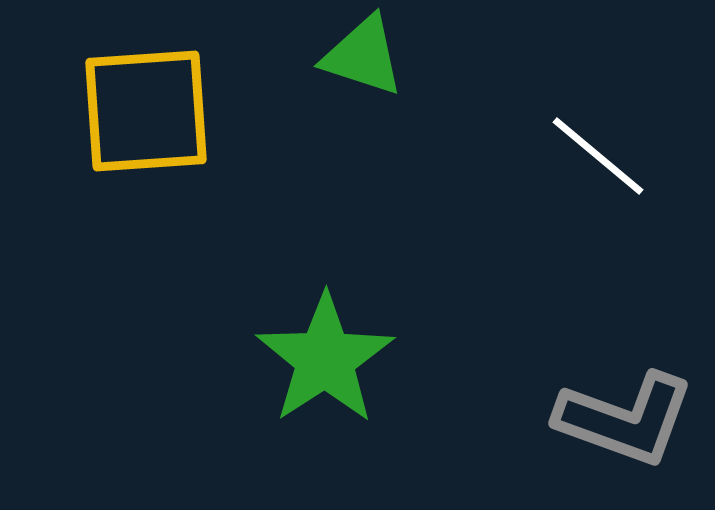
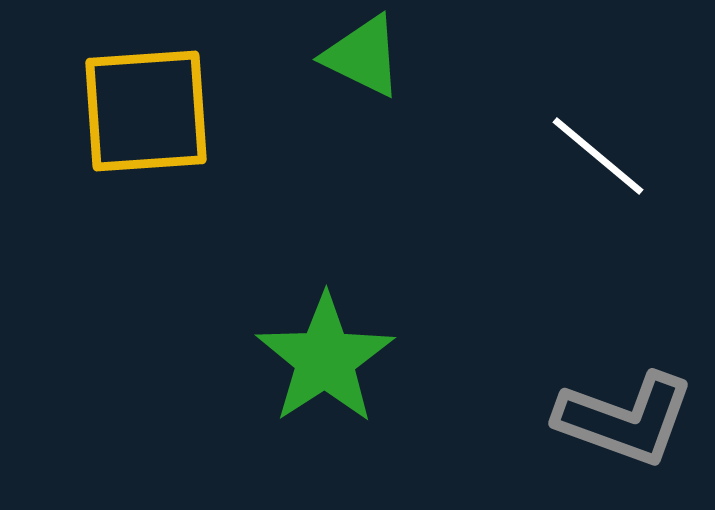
green triangle: rotated 8 degrees clockwise
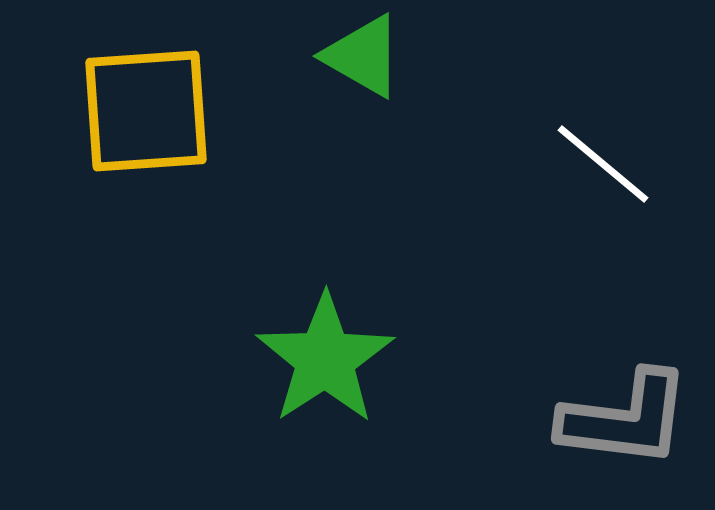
green triangle: rotated 4 degrees clockwise
white line: moved 5 px right, 8 px down
gray L-shape: rotated 13 degrees counterclockwise
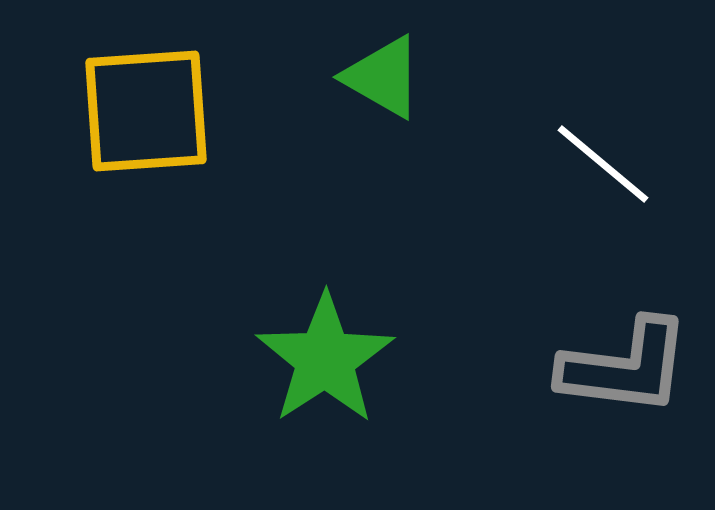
green triangle: moved 20 px right, 21 px down
gray L-shape: moved 52 px up
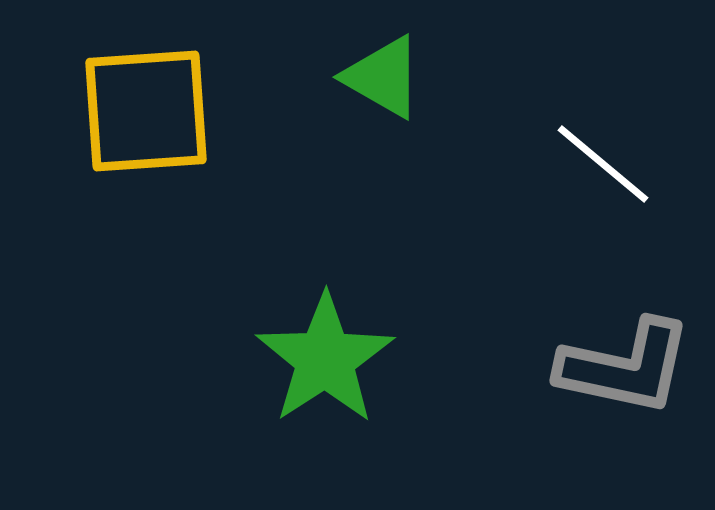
gray L-shape: rotated 5 degrees clockwise
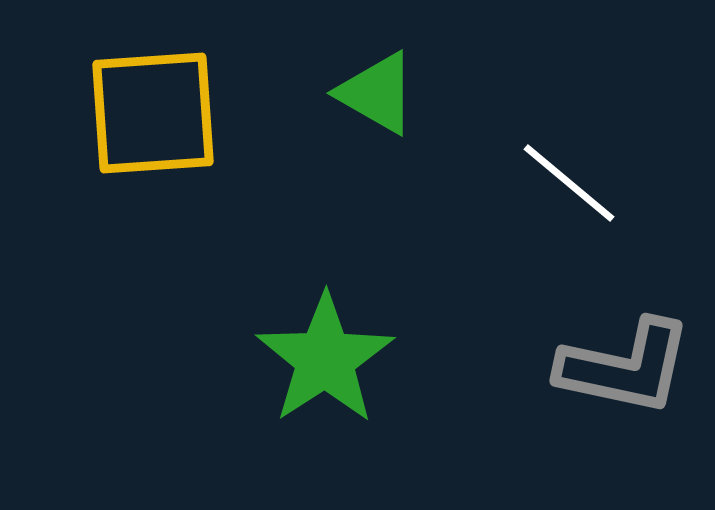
green triangle: moved 6 px left, 16 px down
yellow square: moved 7 px right, 2 px down
white line: moved 34 px left, 19 px down
